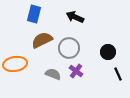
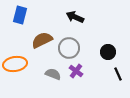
blue rectangle: moved 14 px left, 1 px down
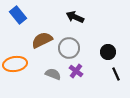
blue rectangle: moved 2 px left; rotated 54 degrees counterclockwise
black line: moved 2 px left
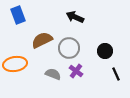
blue rectangle: rotated 18 degrees clockwise
black circle: moved 3 px left, 1 px up
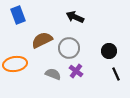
black circle: moved 4 px right
